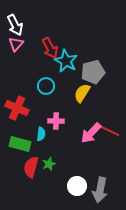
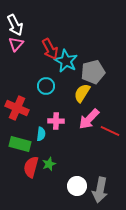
red arrow: moved 1 px down
pink arrow: moved 2 px left, 14 px up
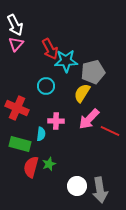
cyan star: rotated 30 degrees counterclockwise
gray arrow: rotated 20 degrees counterclockwise
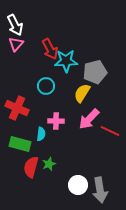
gray pentagon: moved 2 px right
white circle: moved 1 px right, 1 px up
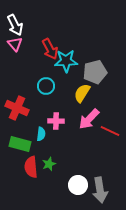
pink triangle: moved 1 px left; rotated 21 degrees counterclockwise
red semicircle: rotated 20 degrees counterclockwise
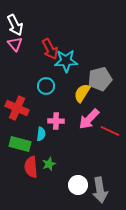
gray pentagon: moved 5 px right, 7 px down
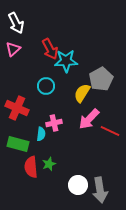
white arrow: moved 1 px right, 2 px up
pink triangle: moved 2 px left, 5 px down; rotated 28 degrees clockwise
gray pentagon: moved 1 px right; rotated 15 degrees counterclockwise
pink cross: moved 2 px left, 2 px down; rotated 14 degrees counterclockwise
green rectangle: moved 2 px left
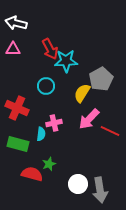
white arrow: rotated 130 degrees clockwise
pink triangle: rotated 42 degrees clockwise
red semicircle: moved 1 px right, 7 px down; rotated 110 degrees clockwise
white circle: moved 1 px up
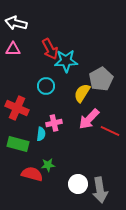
green star: moved 1 px left, 1 px down; rotated 16 degrees clockwise
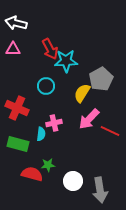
white circle: moved 5 px left, 3 px up
